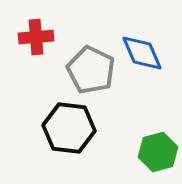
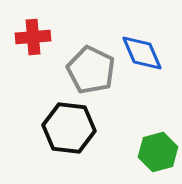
red cross: moved 3 px left
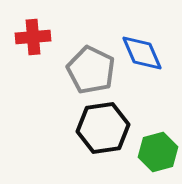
black hexagon: moved 34 px right; rotated 15 degrees counterclockwise
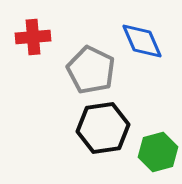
blue diamond: moved 12 px up
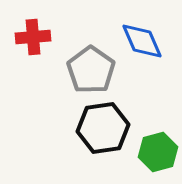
gray pentagon: rotated 9 degrees clockwise
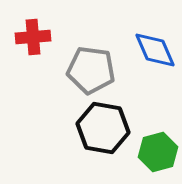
blue diamond: moved 13 px right, 9 px down
gray pentagon: rotated 27 degrees counterclockwise
black hexagon: rotated 18 degrees clockwise
